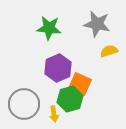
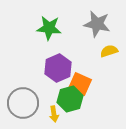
gray circle: moved 1 px left, 1 px up
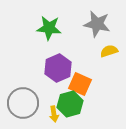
green hexagon: moved 5 px down
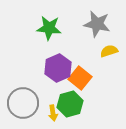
orange square: moved 6 px up; rotated 15 degrees clockwise
yellow arrow: moved 1 px left, 1 px up
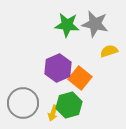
gray star: moved 2 px left
green star: moved 18 px right, 3 px up
green hexagon: moved 1 px left, 1 px down
yellow arrow: rotated 28 degrees clockwise
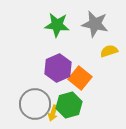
green star: moved 10 px left
gray circle: moved 12 px right, 1 px down
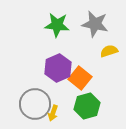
green hexagon: moved 18 px right, 1 px down
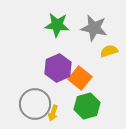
gray star: moved 1 px left, 4 px down
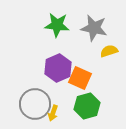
orange square: rotated 15 degrees counterclockwise
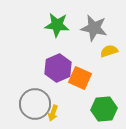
green hexagon: moved 17 px right, 3 px down; rotated 10 degrees clockwise
